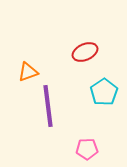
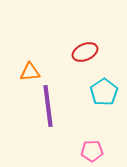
orange triangle: moved 2 px right; rotated 15 degrees clockwise
pink pentagon: moved 5 px right, 2 px down
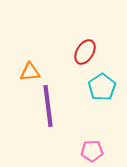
red ellipse: rotated 35 degrees counterclockwise
cyan pentagon: moved 2 px left, 5 px up
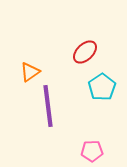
red ellipse: rotated 15 degrees clockwise
orange triangle: rotated 30 degrees counterclockwise
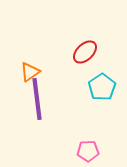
purple line: moved 11 px left, 7 px up
pink pentagon: moved 4 px left
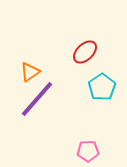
purple line: rotated 48 degrees clockwise
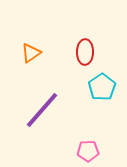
red ellipse: rotated 45 degrees counterclockwise
orange triangle: moved 1 px right, 19 px up
purple line: moved 5 px right, 11 px down
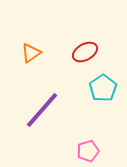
red ellipse: rotated 60 degrees clockwise
cyan pentagon: moved 1 px right, 1 px down
pink pentagon: rotated 15 degrees counterclockwise
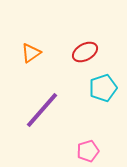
cyan pentagon: rotated 16 degrees clockwise
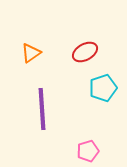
purple line: moved 1 px up; rotated 45 degrees counterclockwise
